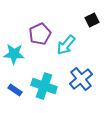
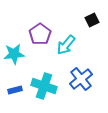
purple pentagon: rotated 10 degrees counterclockwise
cyan star: rotated 10 degrees counterclockwise
blue rectangle: rotated 48 degrees counterclockwise
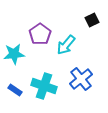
blue rectangle: rotated 48 degrees clockwise
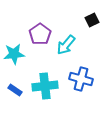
blue cross: rotated 35 degrees counterclockwise
cyan cross: moved 1 px right; rotated 25 degrees counterclockwise
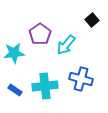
black square: rotated 16 degrees counterclockwise
cyan star: moved 1 px up
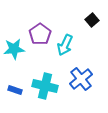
cyan arrow: moved 1 px left; rotated 15 degrees counterclockwise
cyan star: moved 4 px up
blue cross: rotated 35 degrees clockwise
cyan cross: rotated 20 degrees clockwise
blue rectangle: rotated 16 degrees counterclockwise
